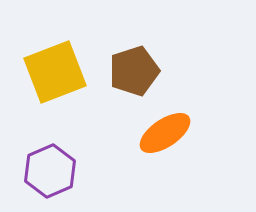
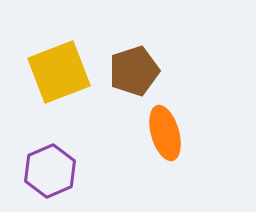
yellow square: moved 4 px right
orange ellipse: rotated 72 degrees counterclockwise
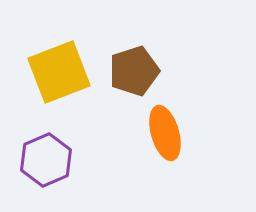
purple hexagon: moved 4 px left, 11 px up
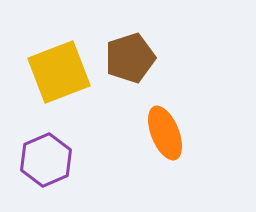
brown pentagon: moved 4 px left, 13 px up
orange ellipse: rotated 6 degrees counterclockwise
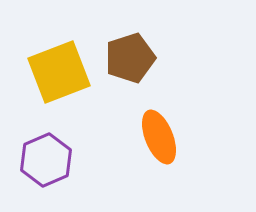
orange ellipse: moved 6 px left, 4 px down
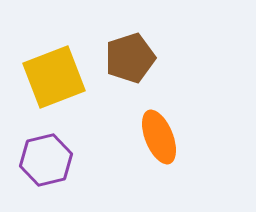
yellow square: moved 5 px left, 5 px down
purple hexagon: rotated 9 degrees clockwise
